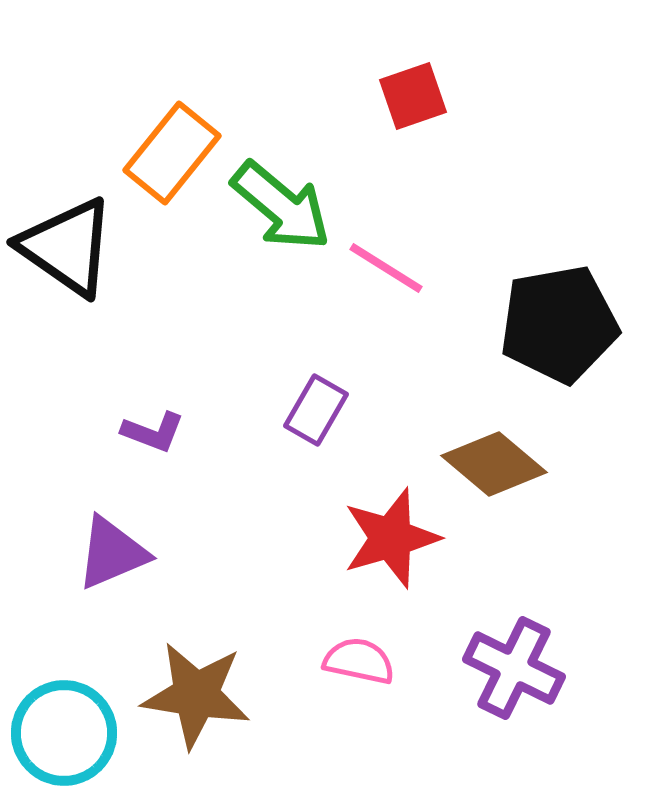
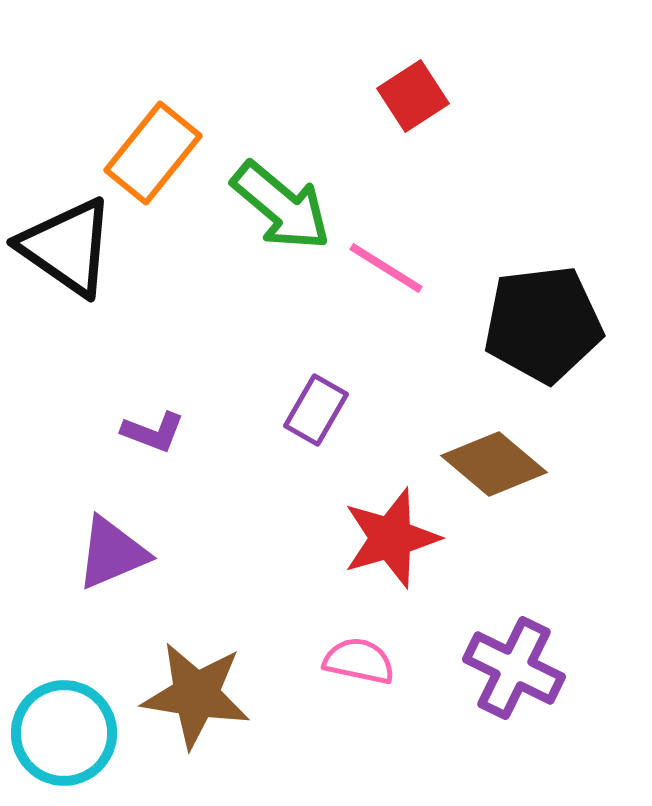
red square: rotated 14 degrees counterclockwise
orange rectangle: moved 19 px left
black pentagon: moved 16 px left; rotated 3 degrees clockwise
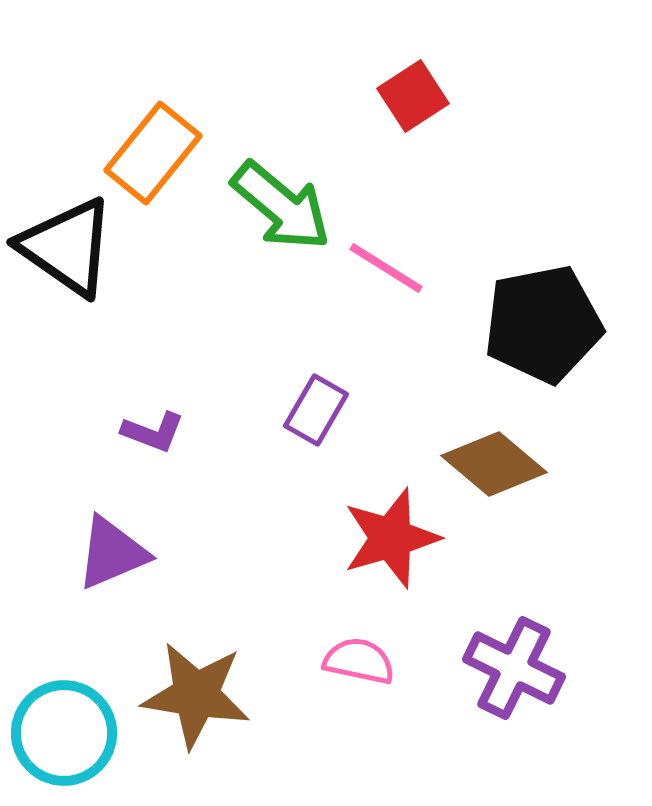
black pentagon: rotated 4 degrees counterclockwise
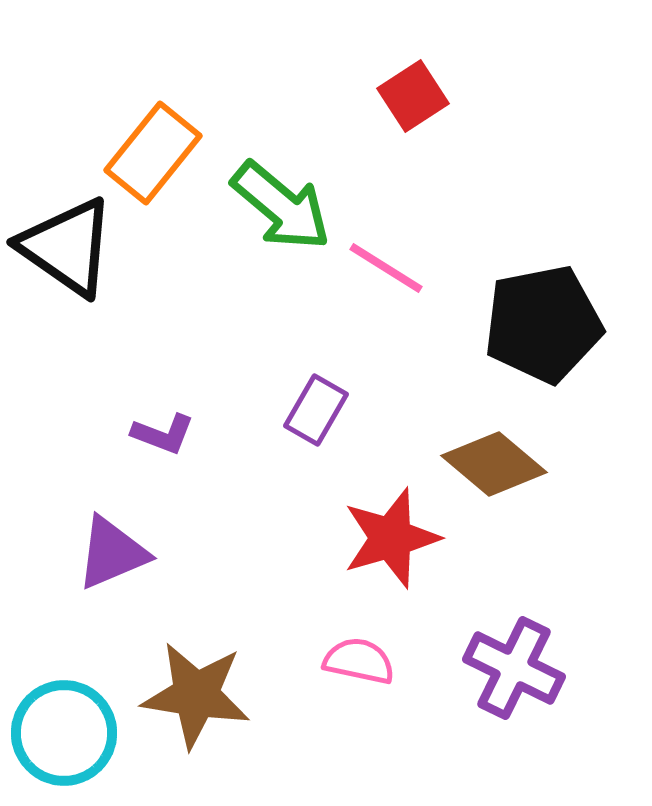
purple L-shape: moved 10 px right, 2 px down
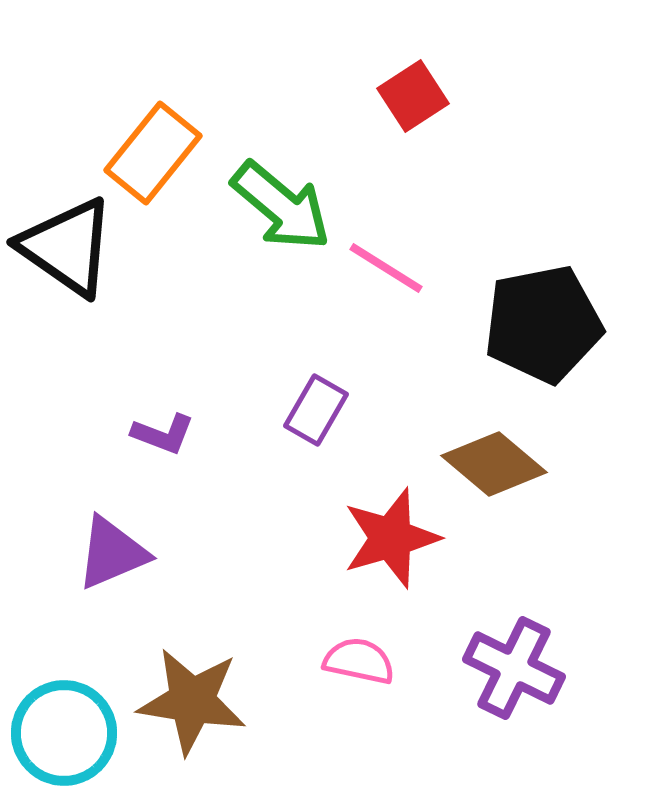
brown star: moved 4 px left, 6 px down
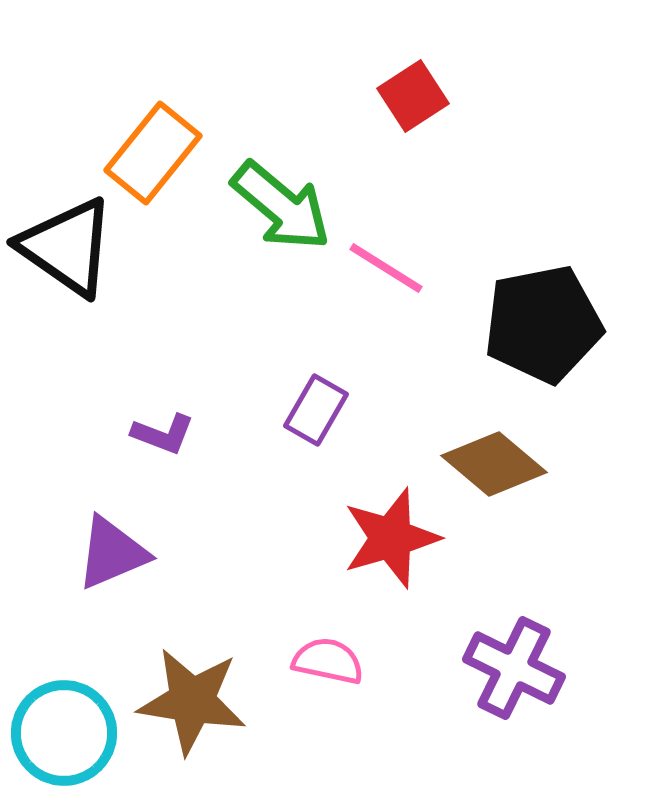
pink semicircle: moved 31 px left
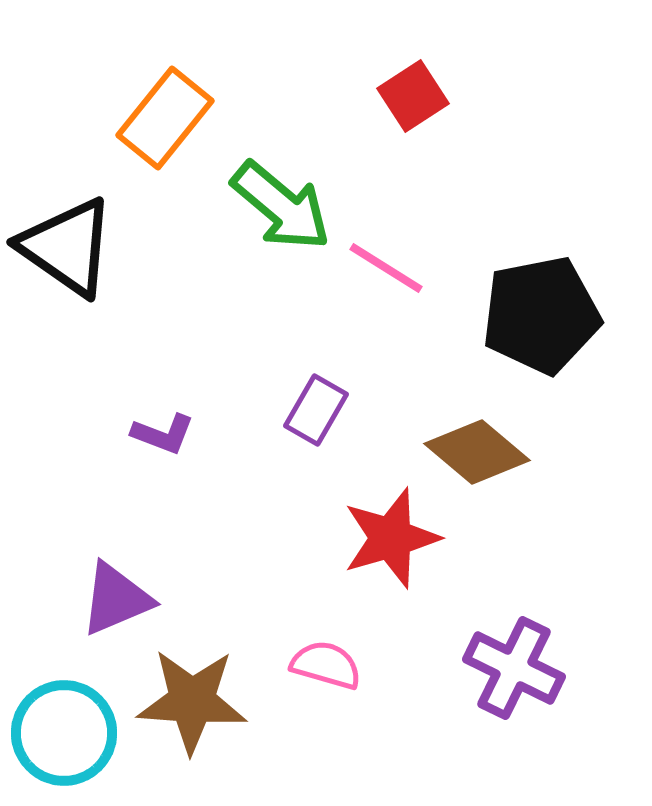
orange rectangle: moved 12 px right, 35 px up
black pentagon: moved 2 px left, 9 px up
brown diamond: moved 17 px left, 12 px up
purple triangle: moved 4 px right, 46 px down
pink semicircle: moved 2 px left, 4 px down; rotated 4 degrees clockwise
brown star: rotated 5 degrees counterclockwise
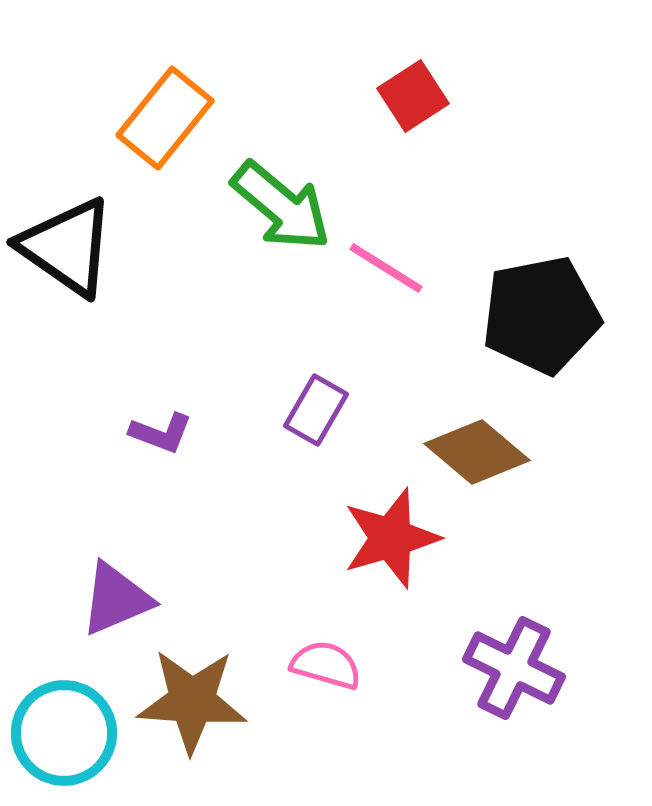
purple L-shape: moved 2 px left, 1 px up
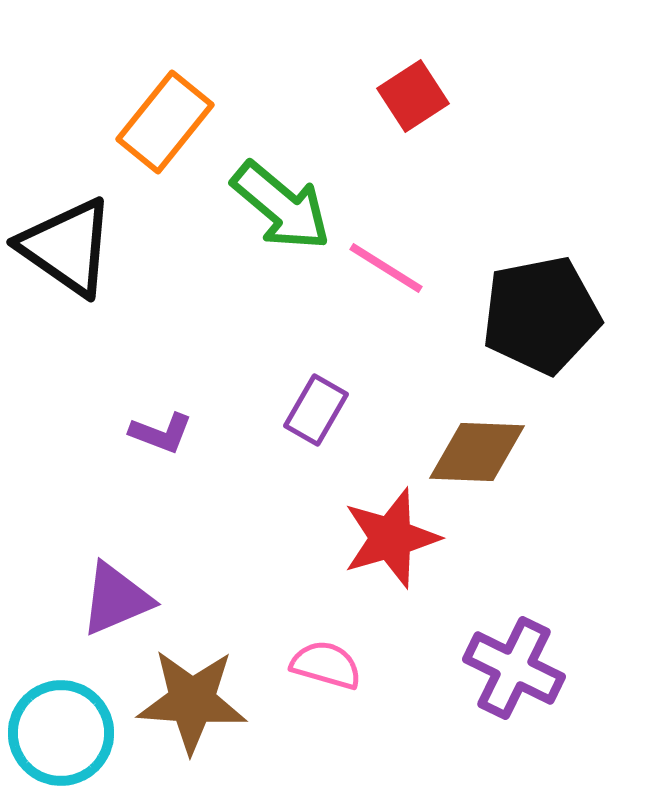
orange rectangle: moved 4 px down
brown diamond: rotated 38 degrees counterclockwise
cyan circle: moved 3 px left
